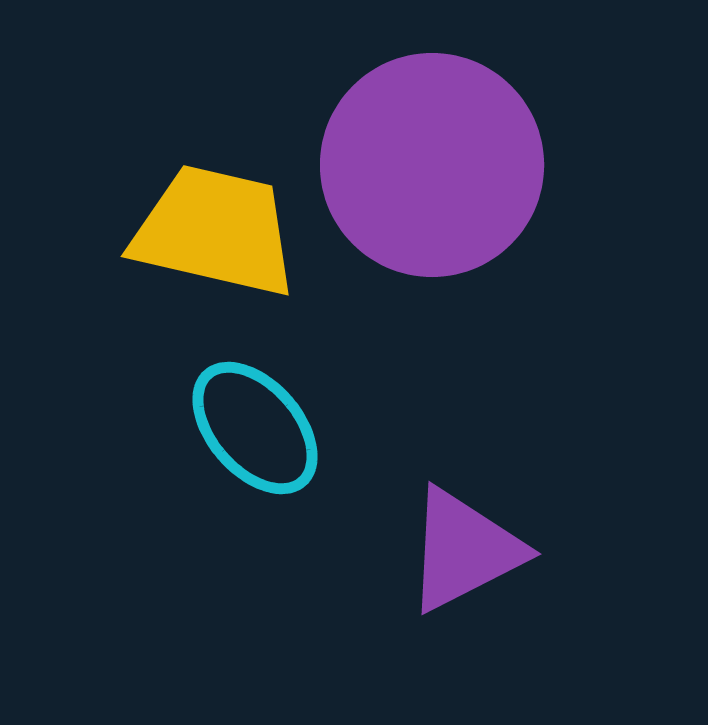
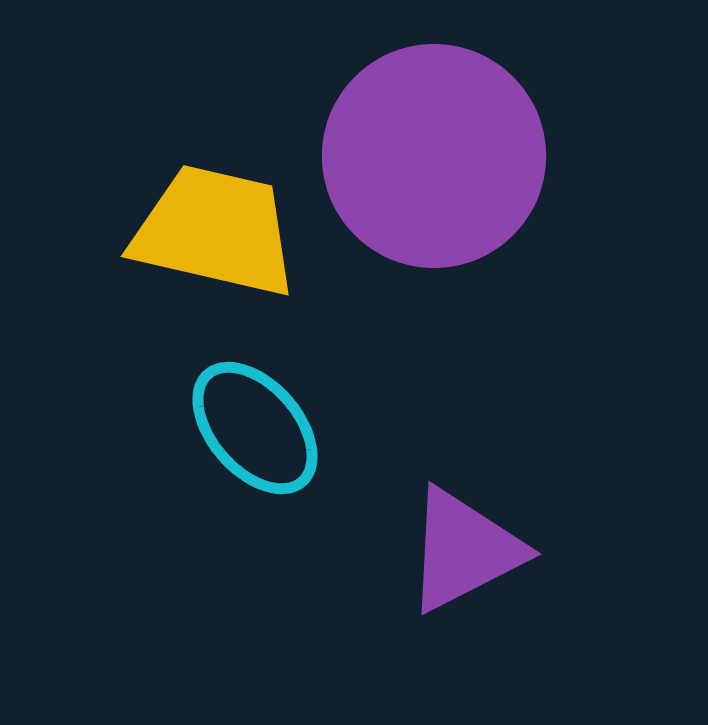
purple circle: moved 2 px right, 9 px up
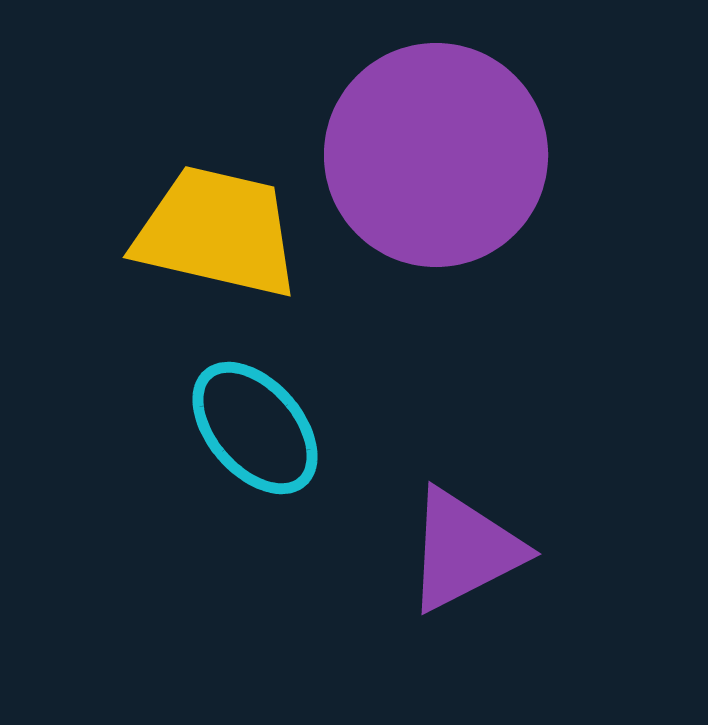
purple circle: moved 2 px right, 1 px up
yellow trapezoid: moved 2 px right, 1 px down
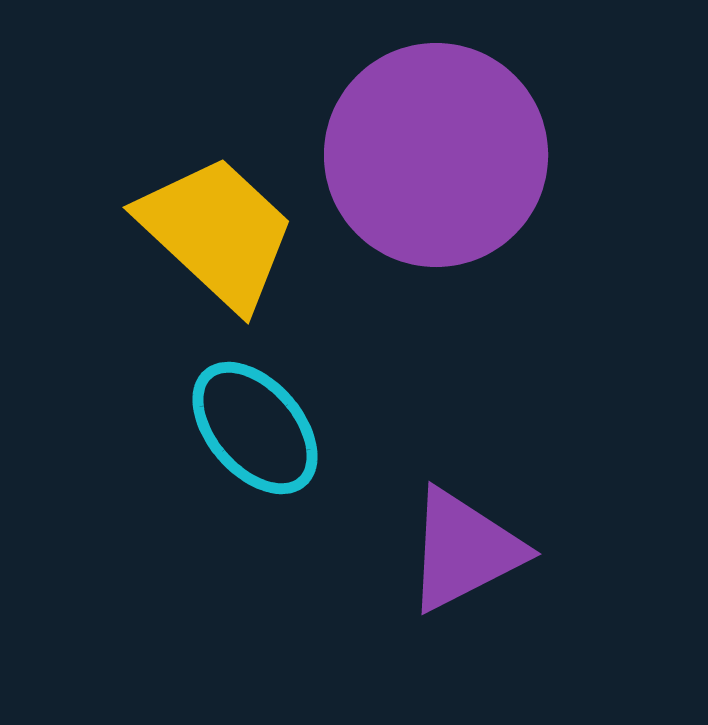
yellow trapezoid: rotated 30 degrees clockwise
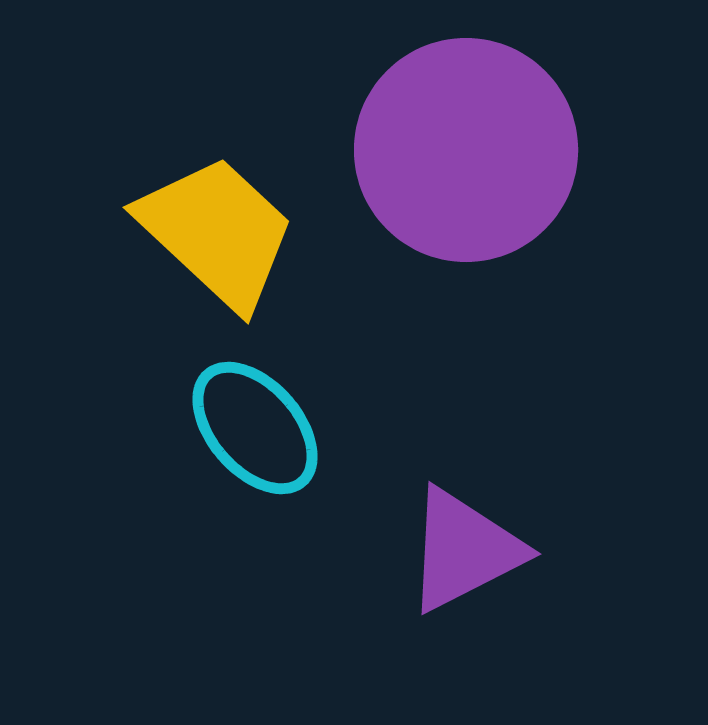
purple circle: moved 30 px right, 5 px up
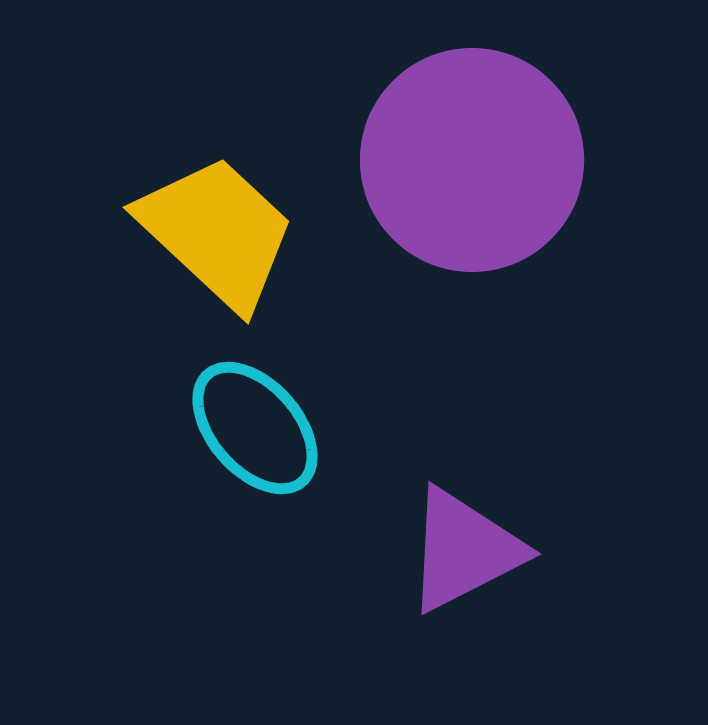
purple circle: moved 6 px right, 10 px down
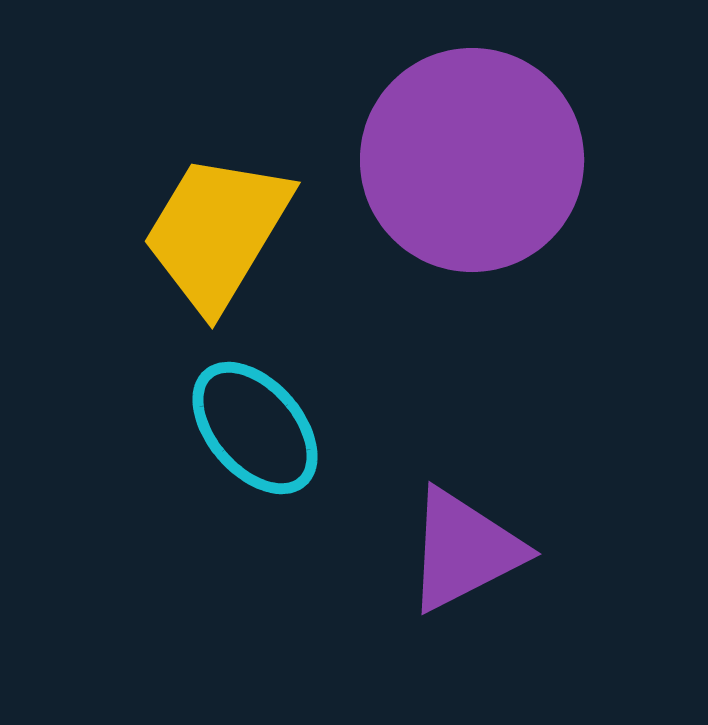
yellow trapezoid: rotated 102 degrees counterclockwise
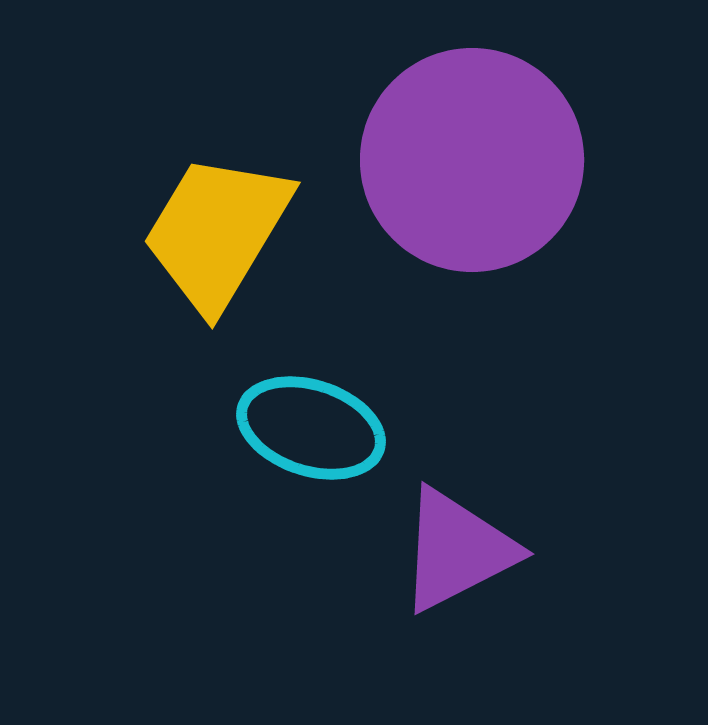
cyan ellipse: moved 56 px right; rotated 31 degrees counterclockwise
purple triangle: moved 7 px left
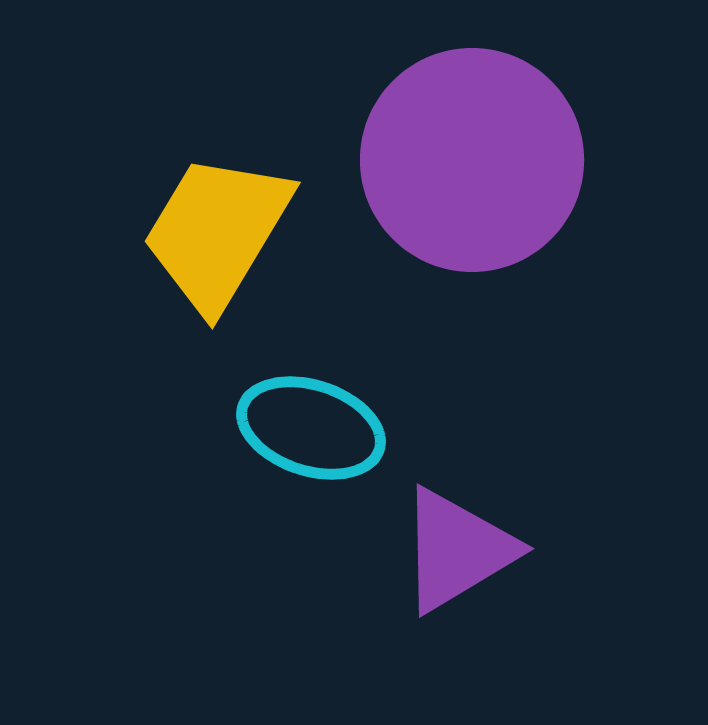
purple triangle: rotated 4 degrees counterclockwise
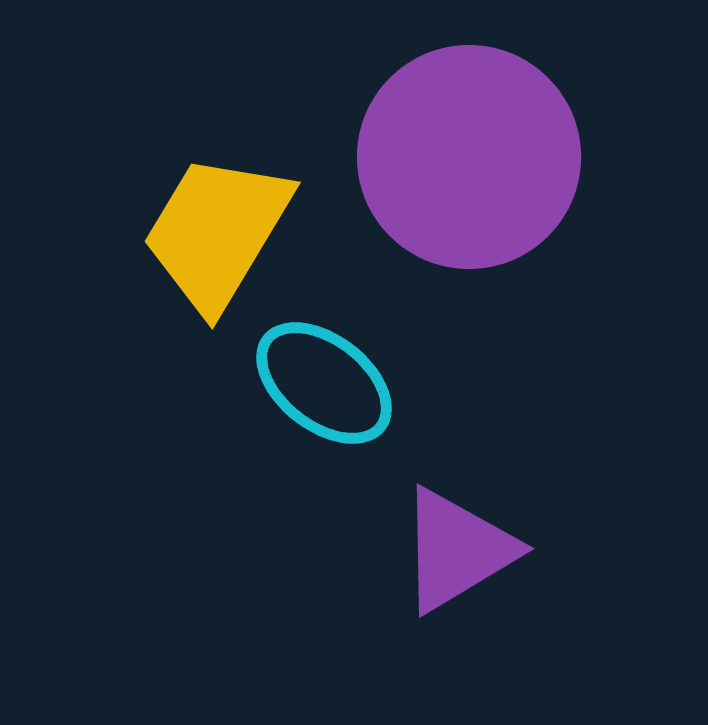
purple circle: moved 3 px left, 3 px up
cyan ellipse: moved 13 px right, 45 px up; rotated 20 degrees clockwise
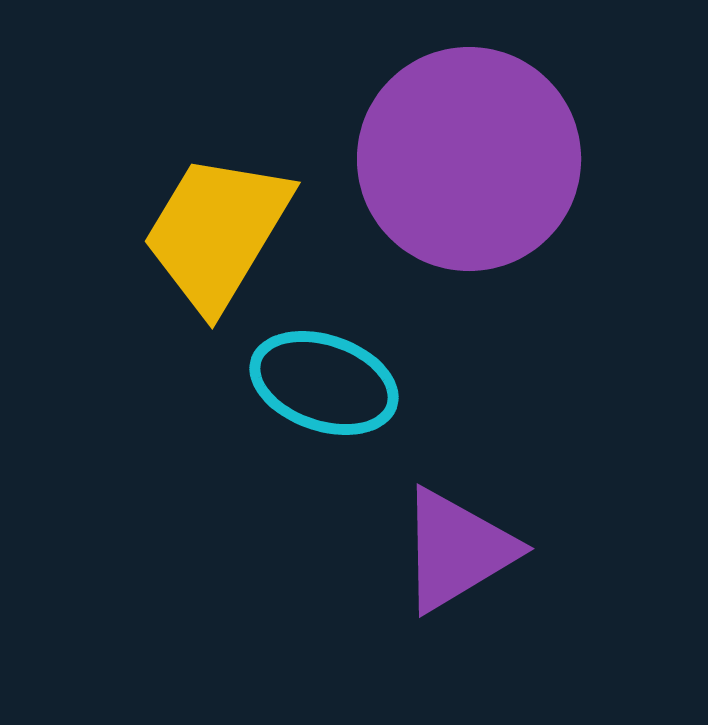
purple circle: moved 2 px down
cyan ellipse: rotated 19 degrees counterclockwise
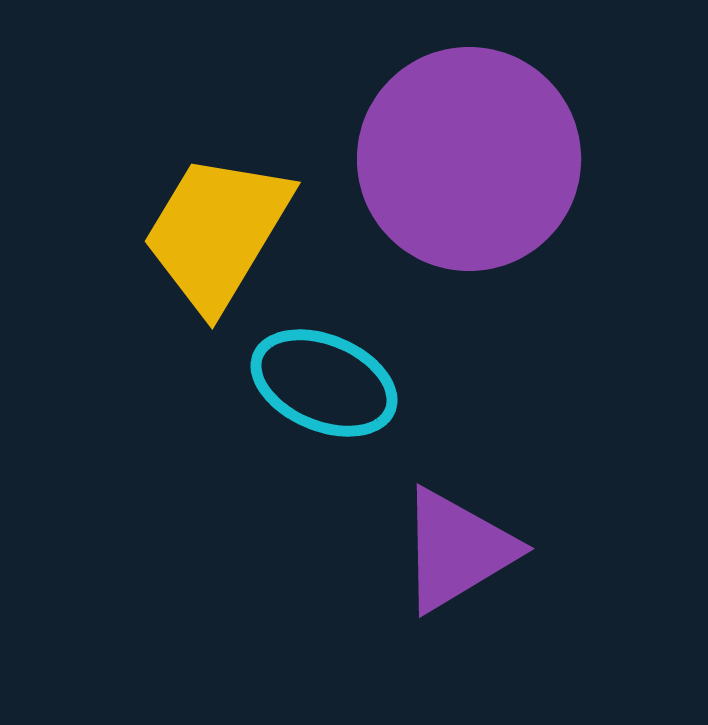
cyan ellipse: rotated 4 degrees clockwise
